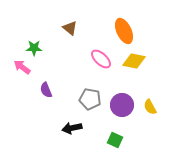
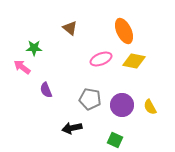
pink ellipse: rotated 65 degrees counterclockwise
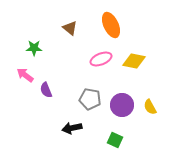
orange ellipse: moved 13 px left, 6 px up
pink arrow: moved 3 px right, 8 px down
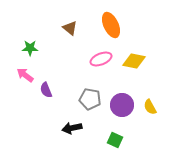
green star: moved 4 px left
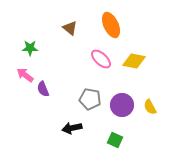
pink ellipse: rotated 65 degrees clockwise
purple semicircle: moved 3 px left, 1 px up
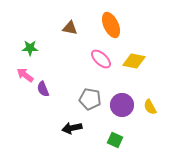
brown triangle: rotated 28 degrees counterclockwise
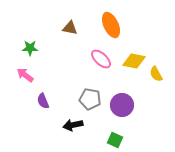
purple semicircle: moved 12 px down
yellow semicircle: moved 6 px right, 33 px up
black arrow: moved 1 px right, 3 px up
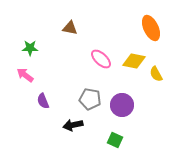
orange ellipse: moved 40 px right, 3 px down
